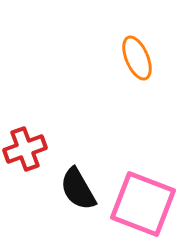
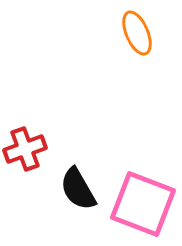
orange ellipse: moved 25 px up
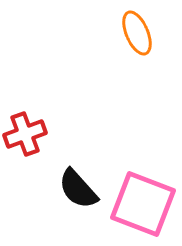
red cross: moved 15 px up
black semicircle: rotated 12 degrees counterclockwise
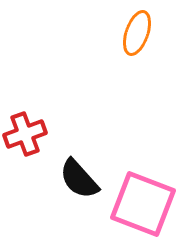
orange ellipse: rotated 42 degrees clockwise
black semicircle: moved 1 px right, 10 px up
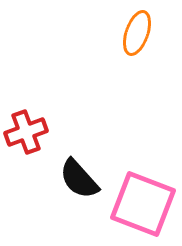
red cross: moved 1 px right, 2 px up
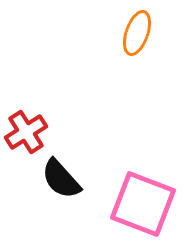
red cross: rotated 12 degrees counterclockwise
black semicircle: moved 18 px left
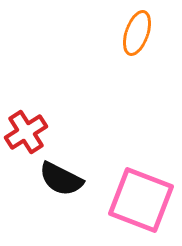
black semicircle: rotated 21 degrees counterclockwise
pink square: moved 2 px left, 4 px up
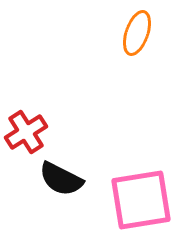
pink square: rotated 30 degrees counterclockwise
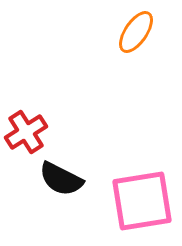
orange ellipse: moved 1 px left, 1 px up; rotated 15 degrees clockwise
pink square: moved 1 px right, 1 px down
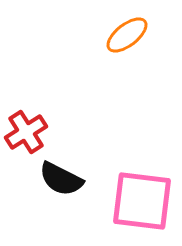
orange ellipse: moved 9 px left, 3 px down; rotated 18 degrees clockwise
pink square: rotated 16 degrees clockwise
